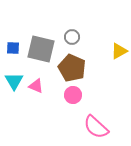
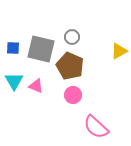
brown pentagon: moved 2 px left, 2 px up
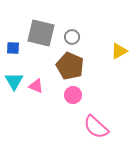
gray square: moved 16 px up
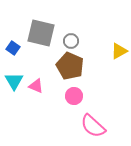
gray circle: moved 1 px left, 4 px down
blue square: rotated 32 degrees clockwise
pink circle: moved 1 px right, 1 px down
pink semicircle: moved 3 px left, 1 px up
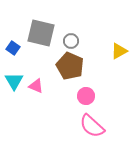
pink circle: moved 12 px right
pink semicircle: moved 1 px left
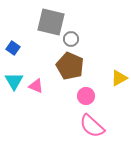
gray square: moved 10 px right, 11 px up
gray circle: moved 2 px up
yellow triangle: moved 27 px down
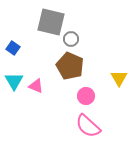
yellow triangle: rotated 30 degrees counterclockwise
pink semicircle: moved 4 px left
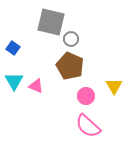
yellow triangle: moved 5 px left, 8 px down
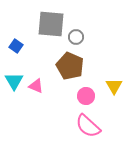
gray square: moved 2 px down; rotated 8 degrees counterclockwise
gray circle: moved 5 px right, 2 px up
blue square: moved 3 px right, 2 px up
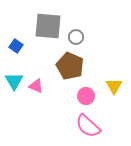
gray square: moved 3 px left, 2 px down
